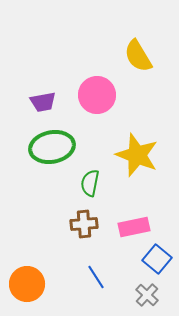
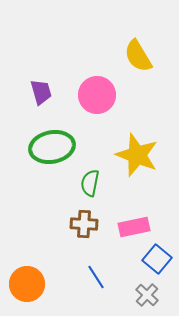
purple trapezoid: moved 2 px left, 10 px up; rotated 96 degrees counterclockwise
brown cross: rotated 8 degrees clockwise
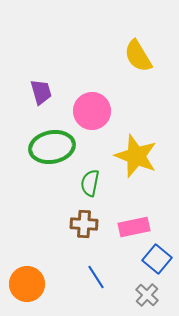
pink circle: moved 5 px left, 16 px down
yellow star: moved 1 px left, 1 px down
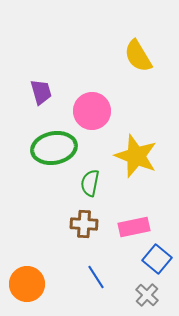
green ellipse: moved 2 px right, 1 px down
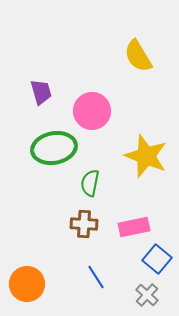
yellow star: moved 10 px right
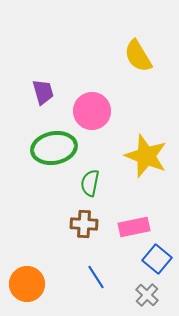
purple trapezoid: moved 2 px right
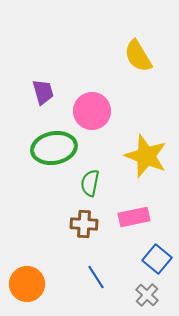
pink rectangle: moved 10 px up
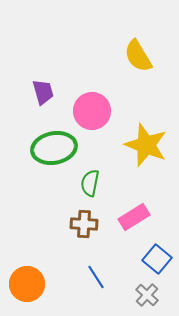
yellow star: moved 11 px up
pink rectangle: rotated 20 degrees counterclockwise
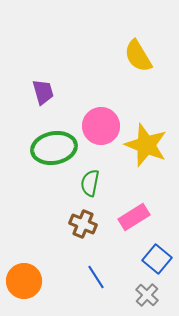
pink circle: moved 9 px right, 15 px down
brown cross: moved 1 px left; rotated 20 degrees clockwise
orange circle: moved 3 px left, 3 px up
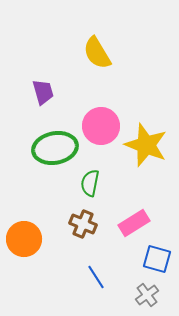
yellow semicircle: moved 41 px left, 3 px up
green ellipse: moved 1 px right
pink rectangle: moved 6 px down
blue square: rotated 24 degrees counterclockwise
orange circle: moved 42 px up
gray cross: rotated 10 degrees clockwise
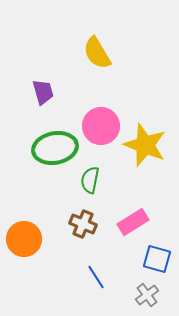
yellow star: moved 1 px left
green semicircle: moved 3 px up
pink rectangle: moved 1 px left, 1 px up
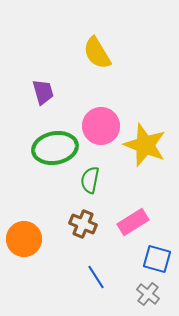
gray cross: moved 1 px right, 1 px up; rotated 15 degrees counterclockwise
